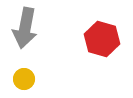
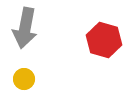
red hexagon: moved 2 px right, 1 px down
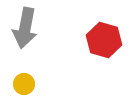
yellow circle: moved 5 px down
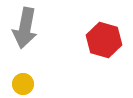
yellow circle: moved 1 px left
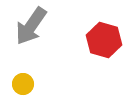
gray arrow: moved 6 px right, 2 px up; rotated 24 degrees clockwise
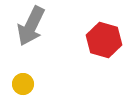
gray arrow: rotated 9 degrees counterclockwise
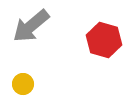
gray arrow: rotated 24 degrees clockwise
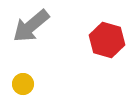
red hexagon: moved 3 px right
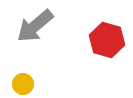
gray arrow: moved 4 px right
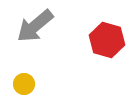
yellow circle: moved 1 px right
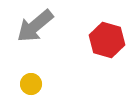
yellow circle: moved 7 px right
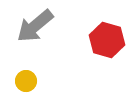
yellow circle: moved 5 px left, 3 px up
